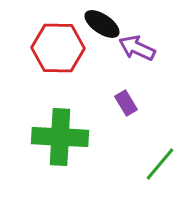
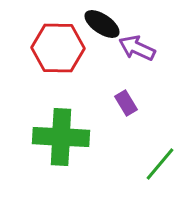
green cross: moved 1 px right
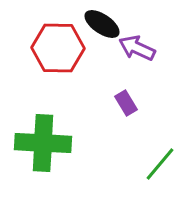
green cross: moved 18 px left, 6 px down
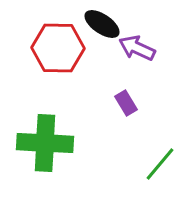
green cross: moved 2 px right
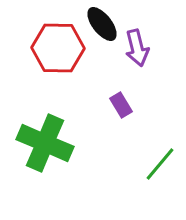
black ellipse: rotated 18 degrees clockwise
purple arrow: rotated 129 degrees counterclockwise
purple rectangle: moved 5 px left, 2 px down
green cross: rotated 20 degrees clockwise
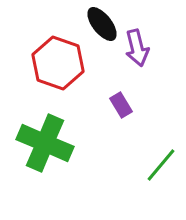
red hexagon: moved 15 px down; rotated 18 degrees clockwise
green line: moved 1 px right, 1 px down
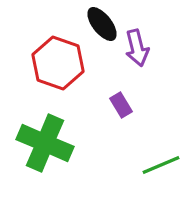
green line: rotated 27 degrees clockwise
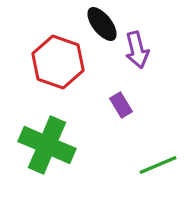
purple arrow: moved 2 px down
red hexagon: moved 1 px up
green cross: moved 2 px right, 2 px down
green line: moved 3 px left
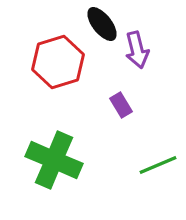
red hexagon: rotated 24 degrees clockwise
green cross: moved 7 px right, 15 px down
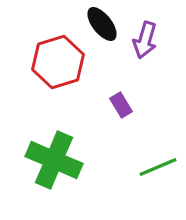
purple arrow: moved 8 px right, 10 px up; rotated 30 degrees clockwise
green line: moved 2 px down
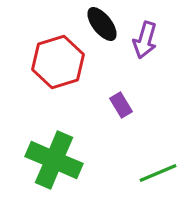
green line: moved 6 px down
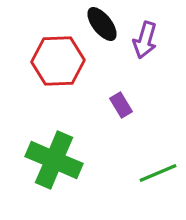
red hexagon: moved 1 px up; rotated 15 degrees clockwise
